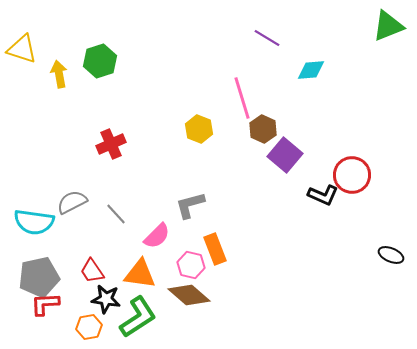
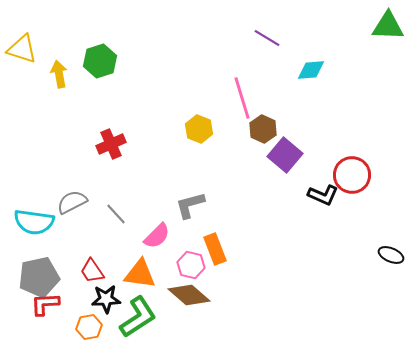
green triangle: rotated 24 degrees clockwise
black star: rotated 12 degrees counterclockwise
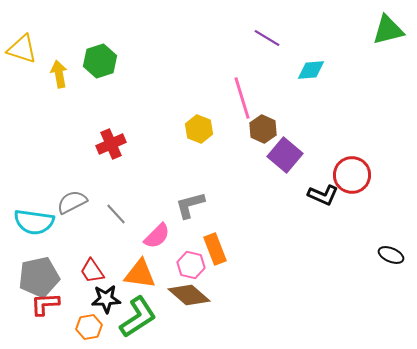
green triangle: moved 4 px down; rotated 16 degrees counterclockwise
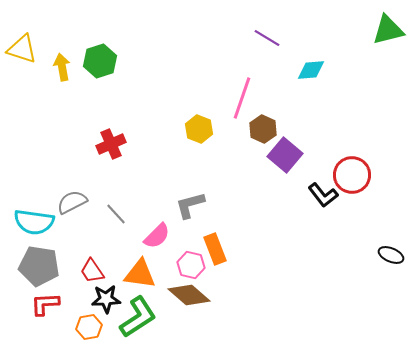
yellow arrow: moved 3 px right, 7 px up
pink line: rotated 36 degrees clockwise
black L-shape: rotated 28 degrees clockwise
gray pentagon: moved 11 px up; rotated 21 degrees clockwise
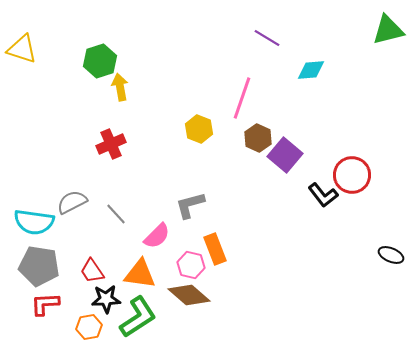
yellow arrow: moved 58 px right, 20 px down
brown hexagon: moved 5 px left, 9 px down
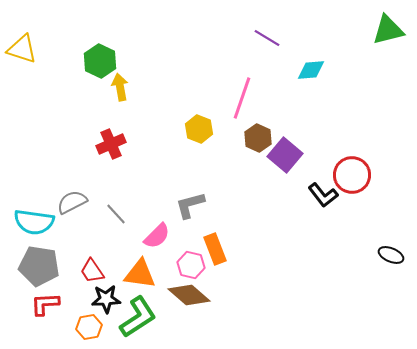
green hexagon: rotated 16 degrees counterclockwise
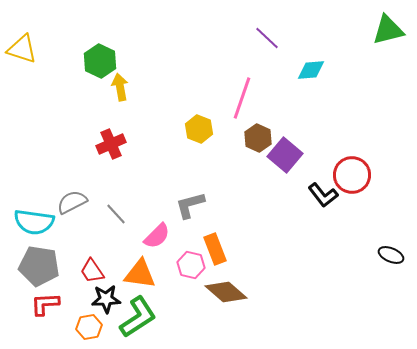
purple line: rotated 12 degrees clockwise
brown diamond: moved 37 px right, 3 px up
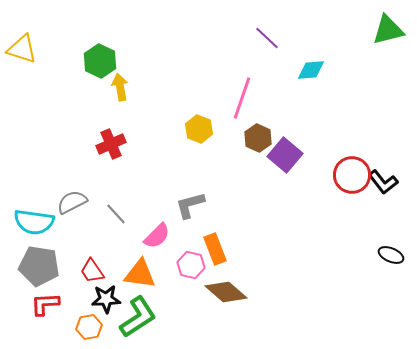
black L-shape: moved 60 px right, 13 px up
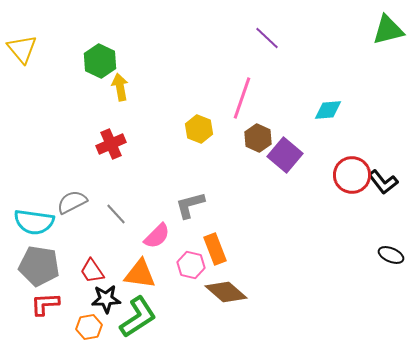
yellow triangle: rotated 32 degrees clockwise
cyan diamond: moved 17 px right, 40 px down
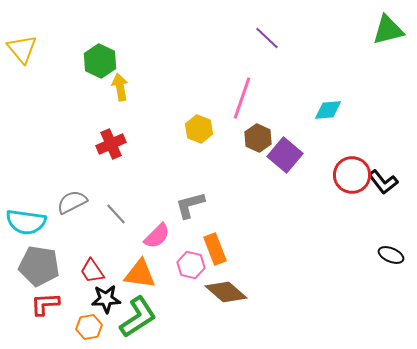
cyan semicircle: moved 8 px left
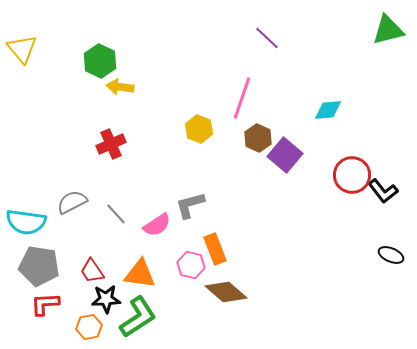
yellow arrow: rotated 72 degrees counterclockwise
black L-shape: moved 9 px down
pink semicircle: moved 11 px up; rotated 12 degrees clockwise
